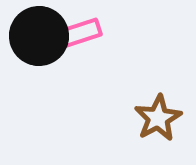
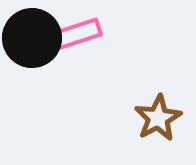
black circle: moved 7 px left, 2 px down
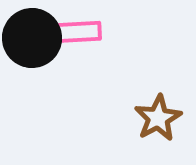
pink rectangle: moved 2 px up; rotated 15 degrees clockwise
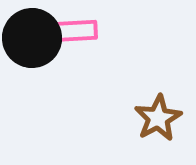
pink rectangle: moved 4 px left, 1 px up
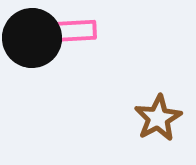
pink rectangle: moved 1 px left
